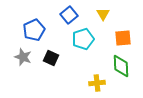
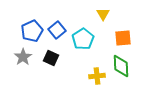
blue square: moved 12 px left, 15 px down
blue pentagon: moved 2 px left, 1 px down
cyan pentagon: rotated 15 degrees counterclockwise
gray star: rotated 18 degrees clockwise
yellow cross: moved 7 px up
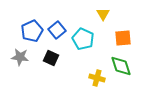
cyan pentagon: rotated 15 degrees counterclockwise
gray star: moved 3 px left; rotated 30 degrees counterclockwise
green diamond: rotated 15 degrees counterclockwise
yellow cross: moved 2 px down; rotated 21 degrees clockwise
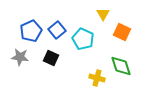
blue pentagon: moved 1 px left
orange square: moved 1 px left, 6 px up; rotated 30 degrees clockwise
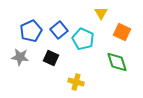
yellow triangle: moved 2 px left, 1 px up
blue square: moved 2 px right
green diamond: moved 4 px left, 4 px up
yellow cross: moved 21 px left, 4 px down
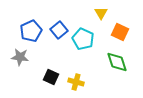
orange square: moved 2 px left
black square: moved 19 px down
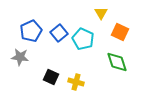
blue square: moved 3 px down
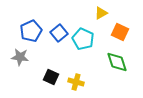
yellow triangle: rotated 32 degrees clockwise
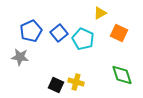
yellow triangle: moved 1 px left
orange square: moved 1 px left, 1 px down
green diamond: moved 5 px right, 13 px down
black square: moved 5 px right, 8 px down
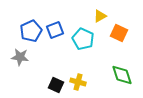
yellow triangle: moved 3 px down
blue square: moved 4 px left, 3 px up; rotated 18 degrees clockwise
yellow cross: moved 2 px right
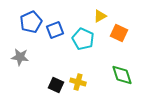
blue pentagon: moved 9 px up
